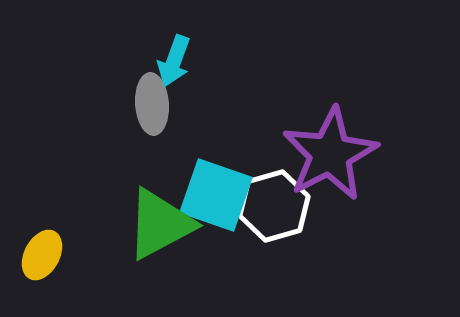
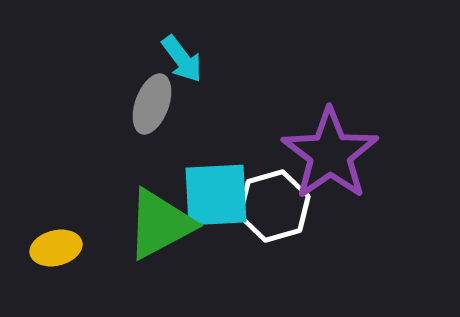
cyan arrow: moved 8 px right, 2 px up; rotated 57 degrees counterclockwise
gray ellipse: rotated 24 degrees clockwise
purple star: rotated 8 degrees counterclockwise
cyan square: rotated 22 degrees counterclockwise
yellow ellipse: moved 14 px right, 7 px up; rotated 48 degrees clockwise
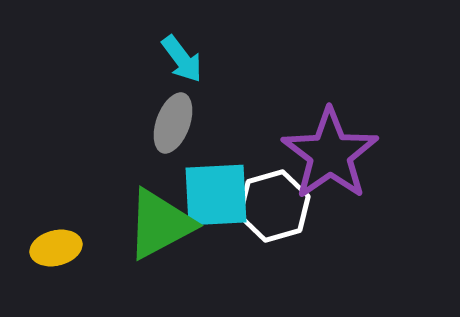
gray ellipse: moved 21 px right, 19 px down
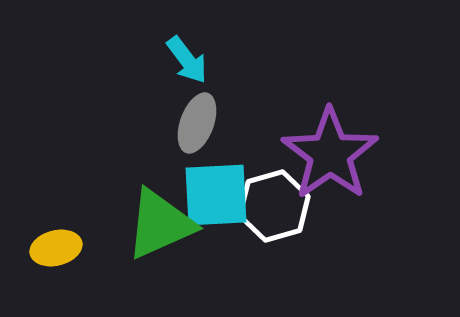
cyan arrow: moved 5 px right, 1 px down
gray ellipse: moved 24 px right
green triangle: rotated 4 degrees clockwise
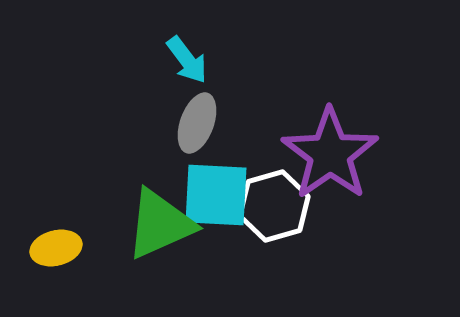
cyan square: rotated 6 degrees clockwise
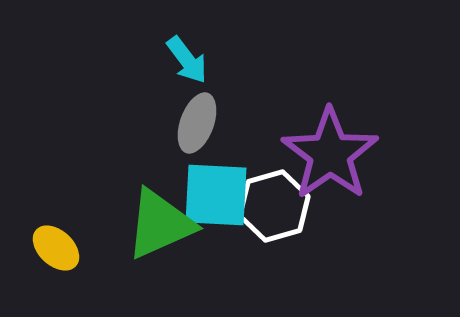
yellow ellipse: rotated 57 degrees clockwise
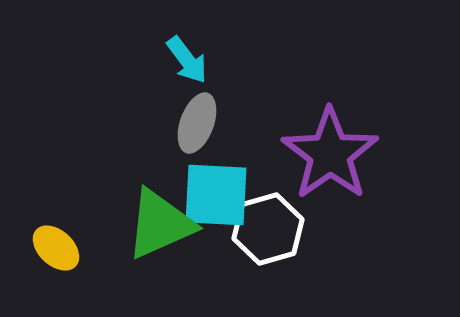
white hexagon: moved 6 px left, 23 px down
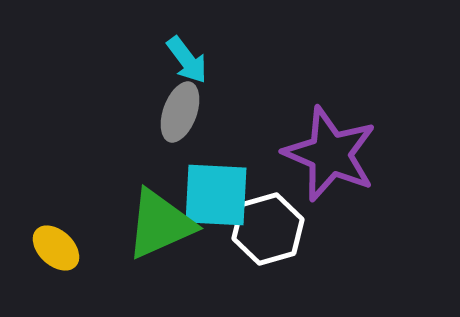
gray ellipse: moved 17 px left, 11 px up
purple star: rotated 14 degrees counterclockwise
